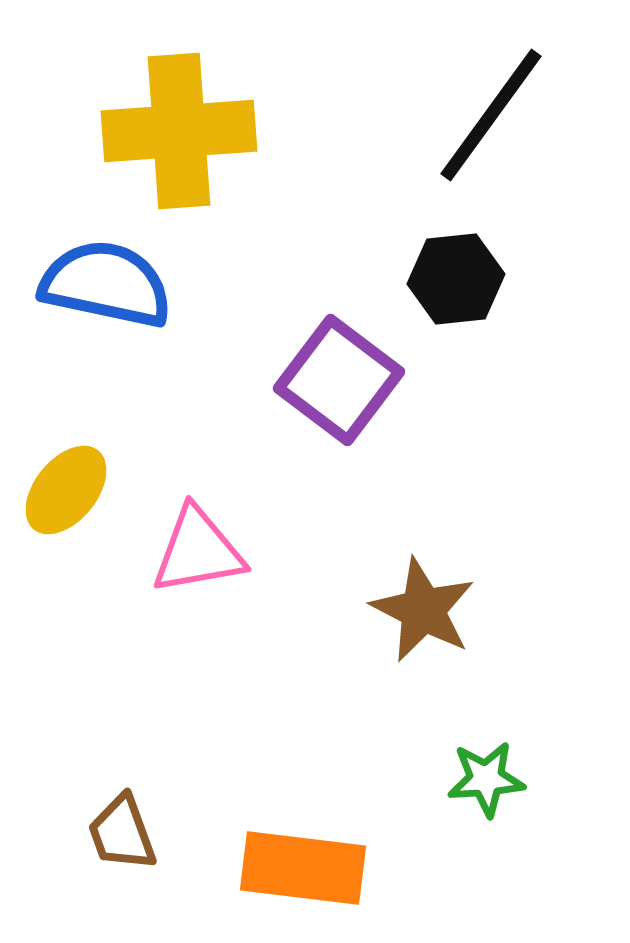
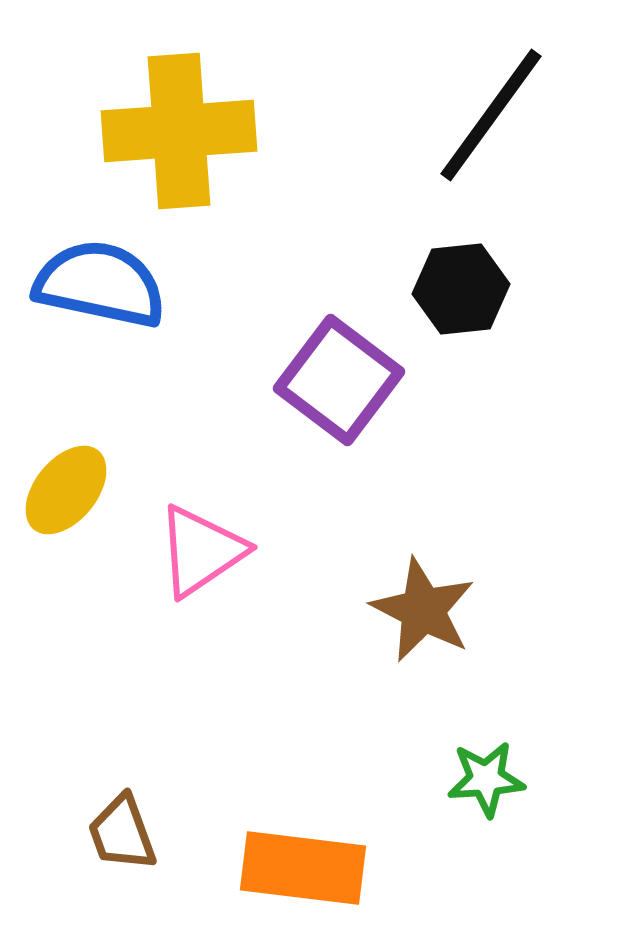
black hexagon: moved 5 px right, 10 px down
blue semicircle: moved 6 px left
pink triangle: moved 3 px right; rotated 24 degrees counterclockwise
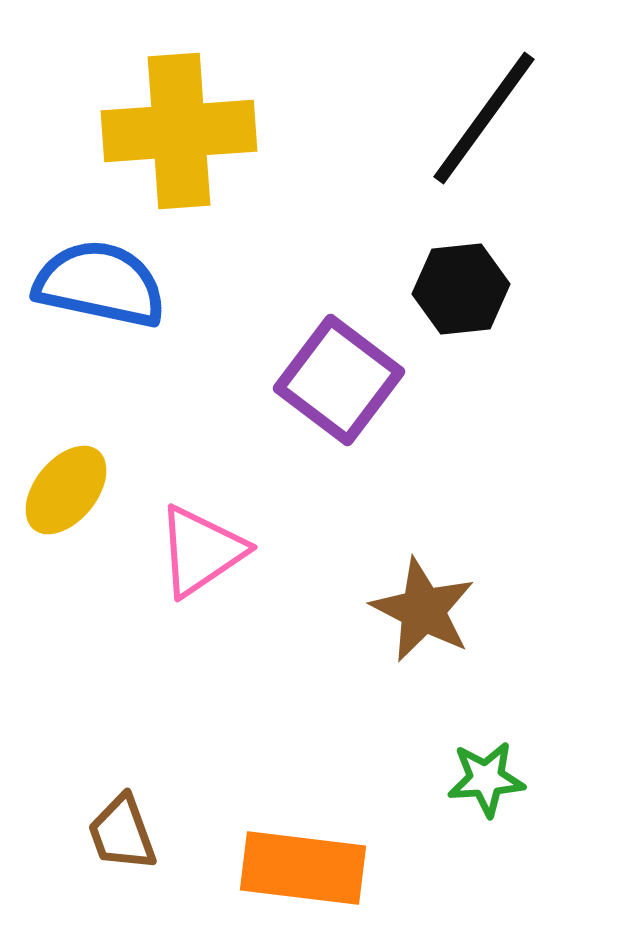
black line: moved 7 px left, 3 px down
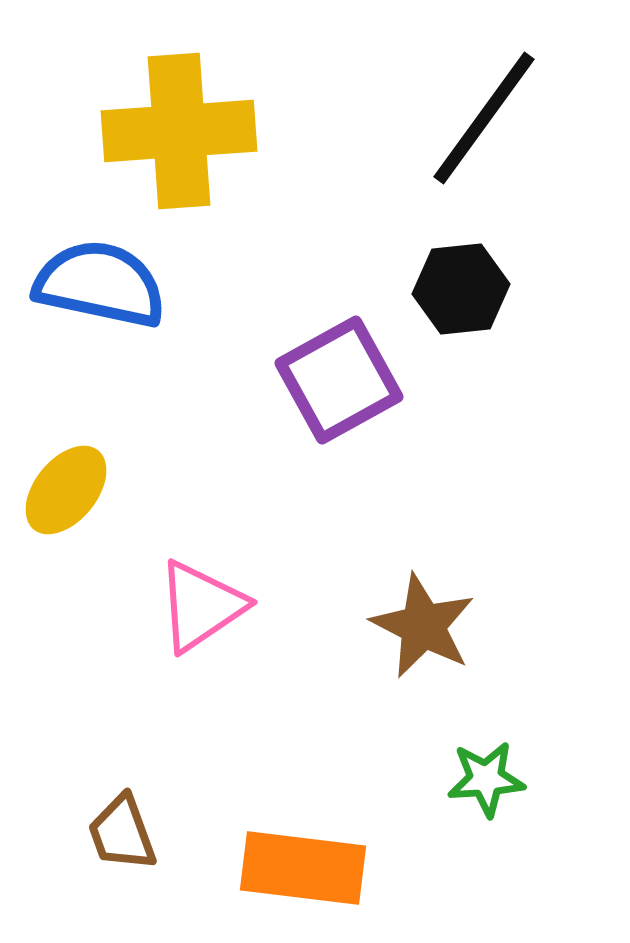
purple square: rotated 24 degrees clockwise
pink triangle: moved 55 px down
brown star: moved 16 px down
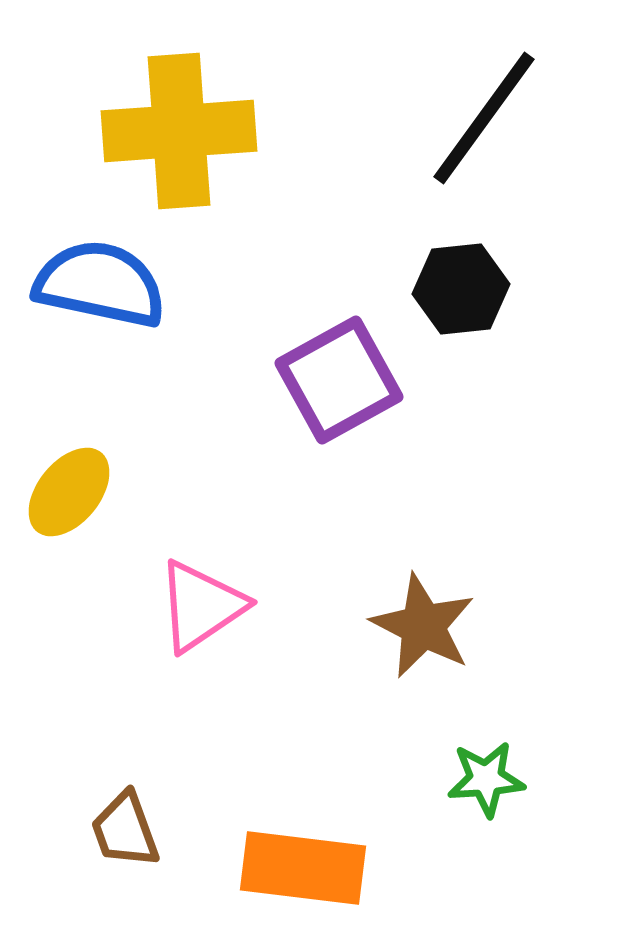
yellow ellipse: moved 3 px right, 2 px down
brown trapezoid: moved 3 px right, 3 px up
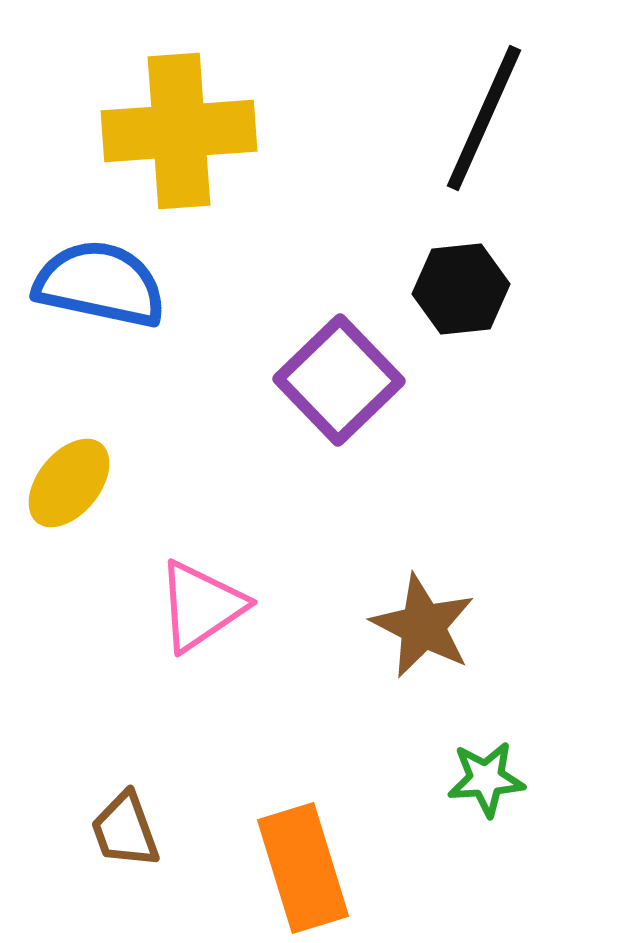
black line: rotated 12 degrees counterclockwise
purple square: rotated 15 degrees counterclockwise
yellow ellipse: moved 9 px up
orange rectangle: rotated 66 degrees clockwise
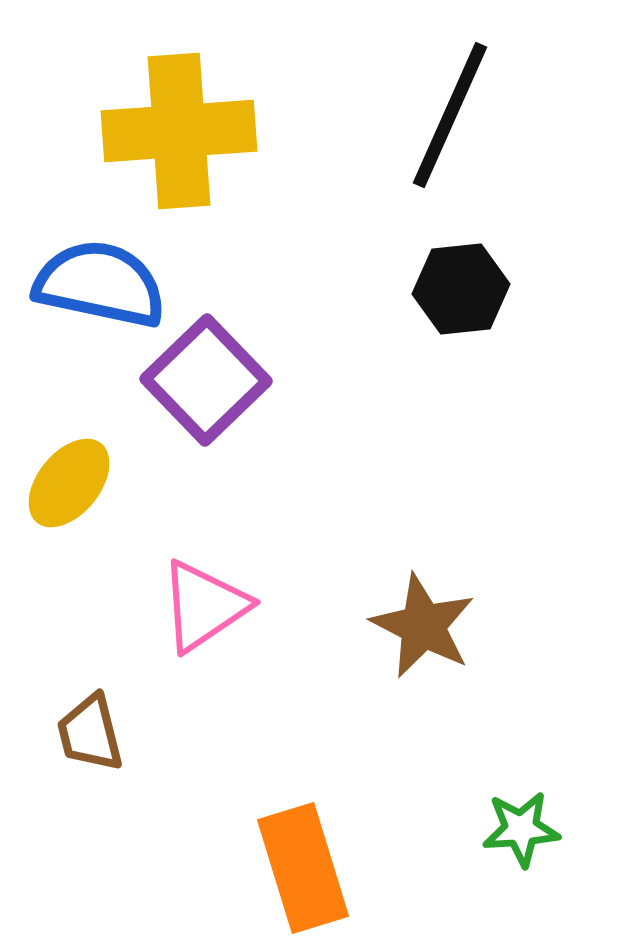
black line: moved 34 px left, 3 px up
purple square: moved 133 px left
pink triangle: moved 3 px right
green star: moved 35 px right, 50 px down
brown trapezoid: moved 35 px left, 97 px up; rotated 6 degrees clockwise
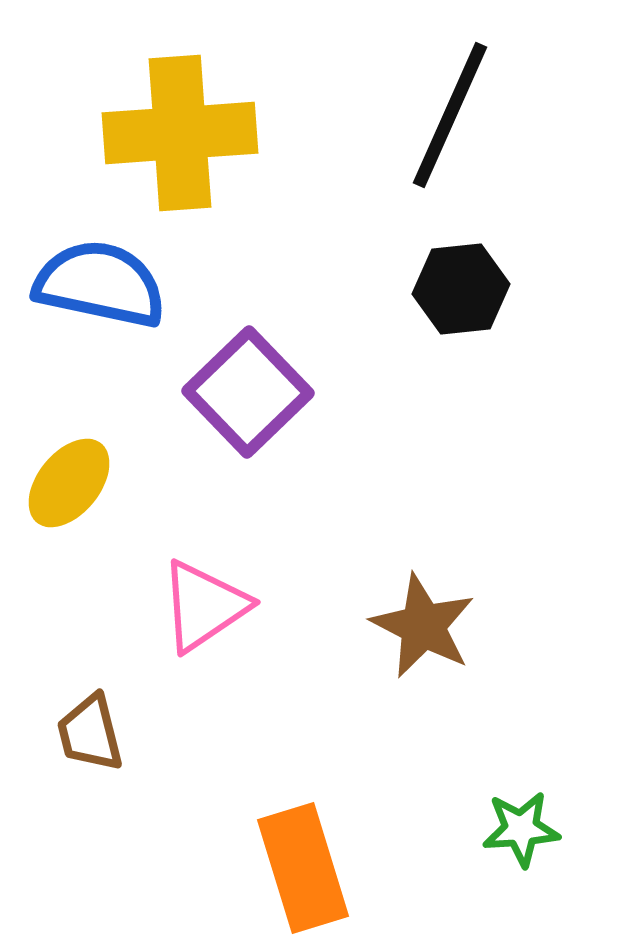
yellow cross: moved 1 px right, 2 px down
purple square: moved 42 px right, 12 px down
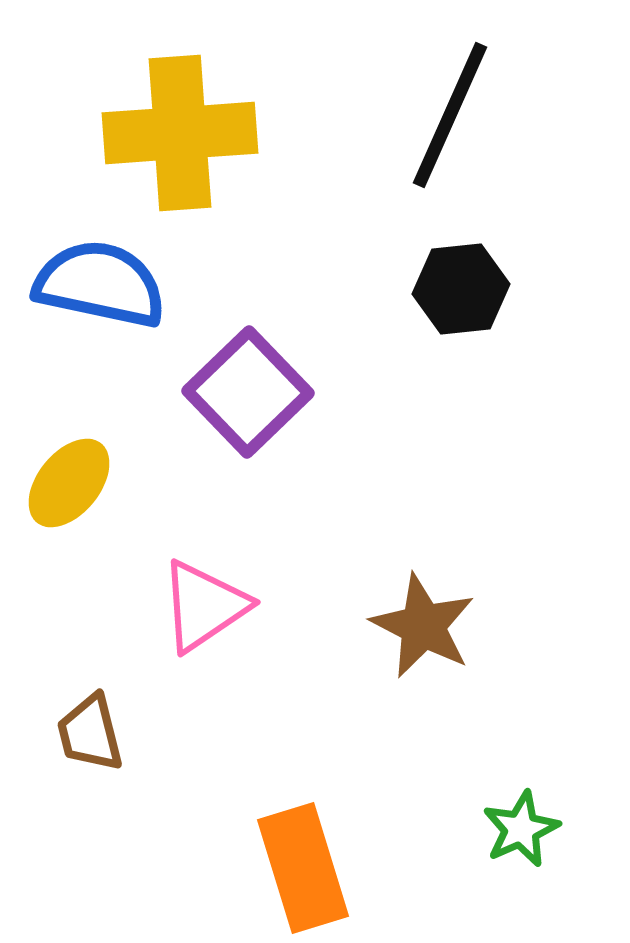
green star: rotated 20 degrees counterclockwise
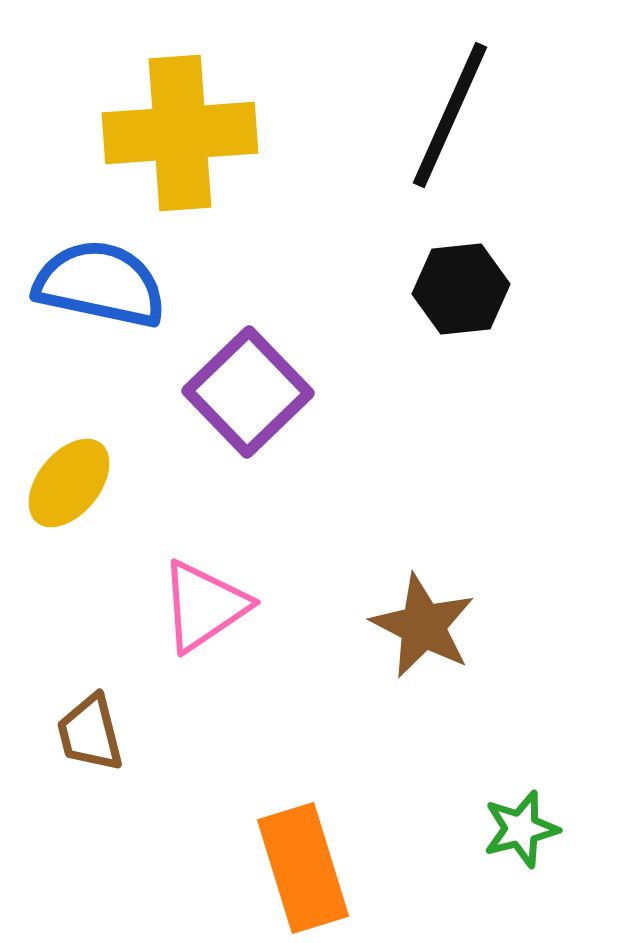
green star: rotated 10 degrees clockwise
